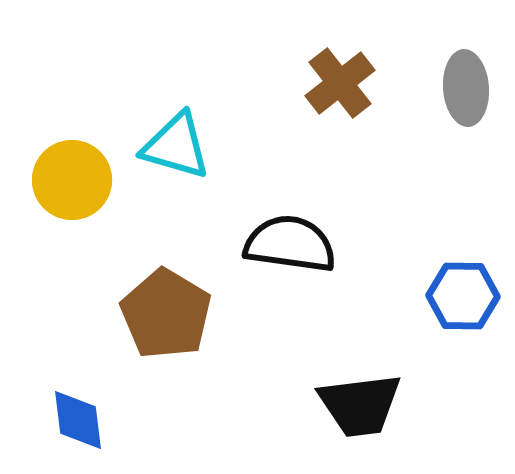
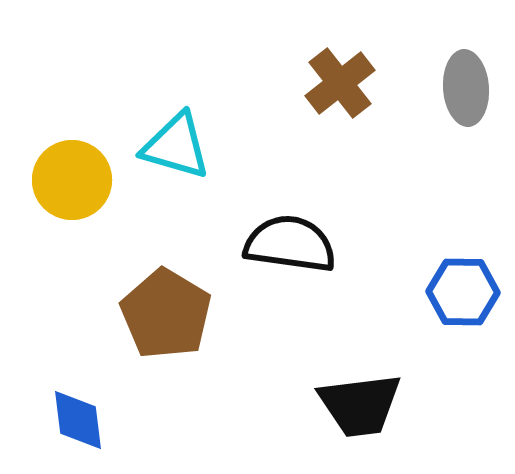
blue hexagon: moved 4 px up
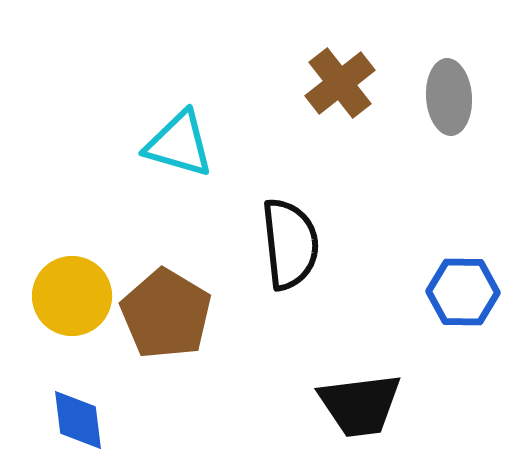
gray ellipse: moved 17 px left, 9 px down
cyan triangle: moved 3 px right, 2 px up
yellow circle: moved 116 px down
black semicircle: rotated 76 degrees clockwise
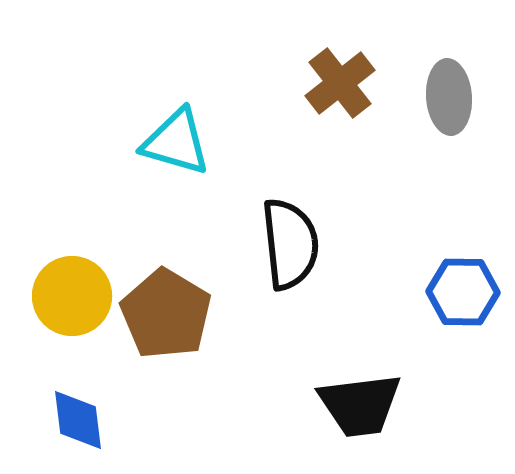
cyan triangle: moved 3 px left, 2 px up
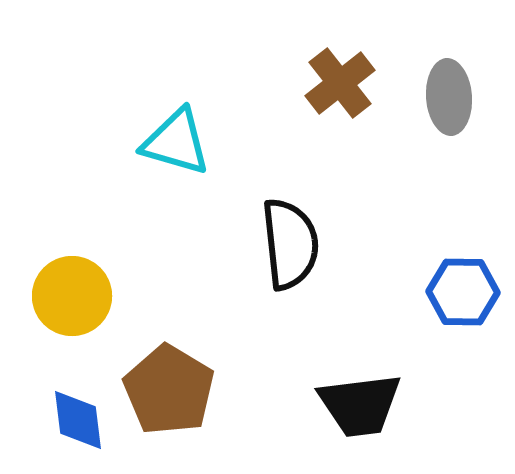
brown pentagon: moved 3 px right, 76 px down
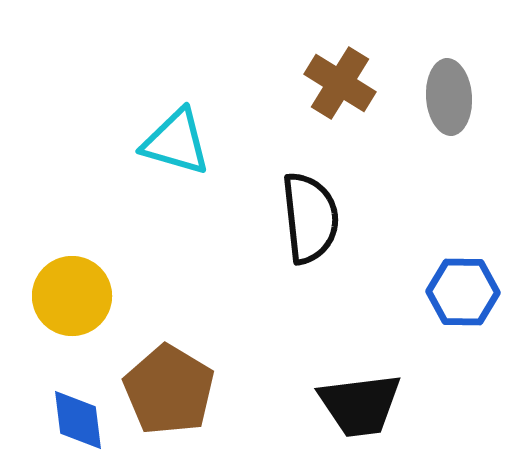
brown cross: rotated 20 degrees counterclockwise
black semicircle: moved 20 px right, 26 px up
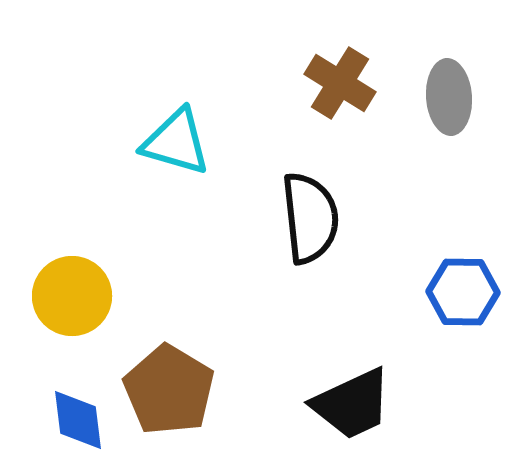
black trapezoid: moved 8 px left, 1 px up; rotated 18 degrees counterclockwise
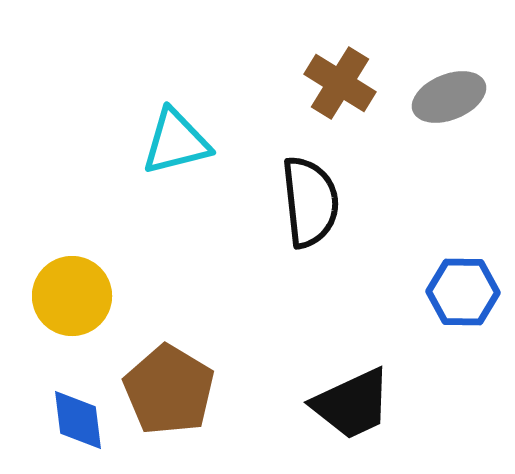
gray ellipse: rotated 72 degrees clockwise
cyan triangle: rotated 30 degrees counterclockwise
black semicircle: moved 16 px up
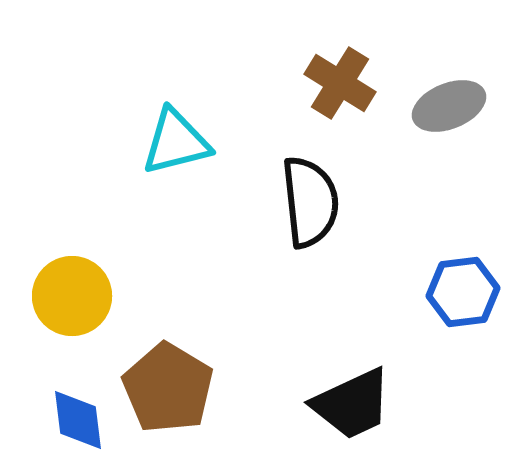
gray ellipse: moved 9 px down
blue hexagon: rotated 8 degrees counterclockwise
brown pentagon: moved 1 px left, 2 px up
